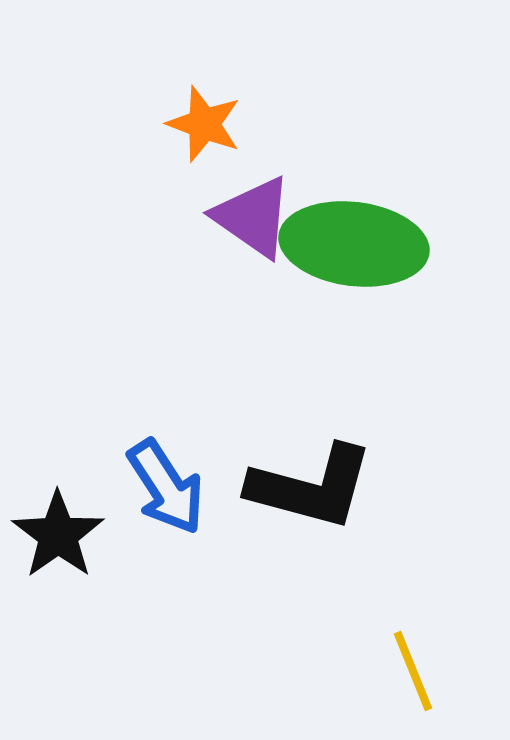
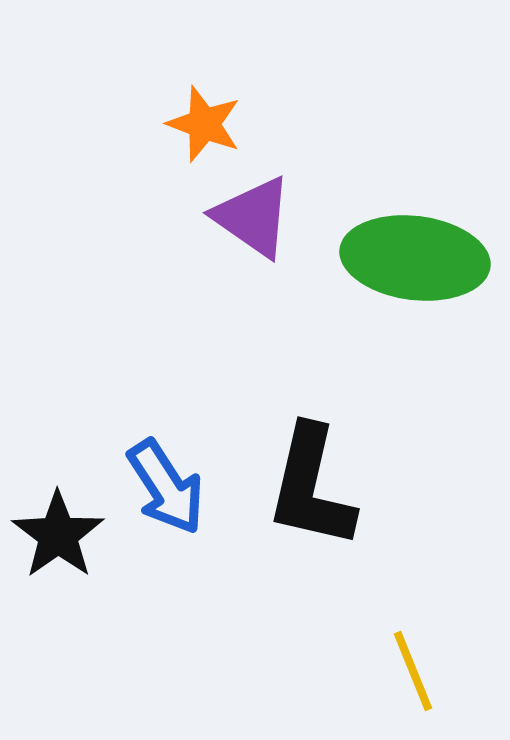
green ellipse: moved 61 px right, 14 px down
black L-shape: rotated 88 degrees clockwise
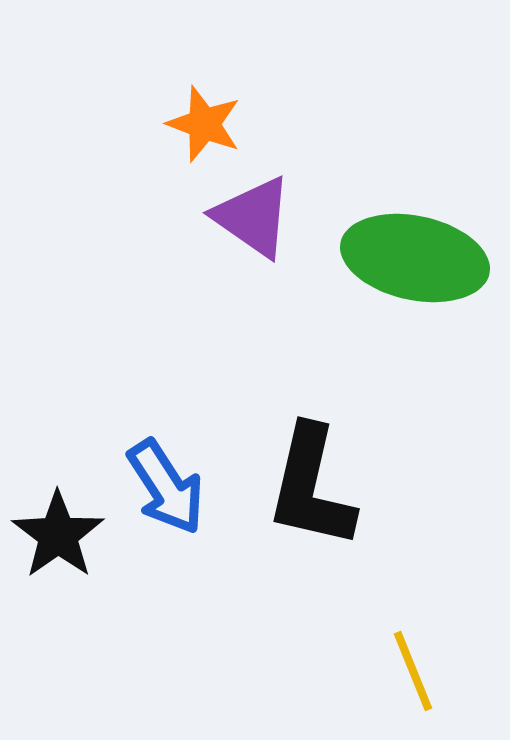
green ellipse: rotated 5 degrees clockwise
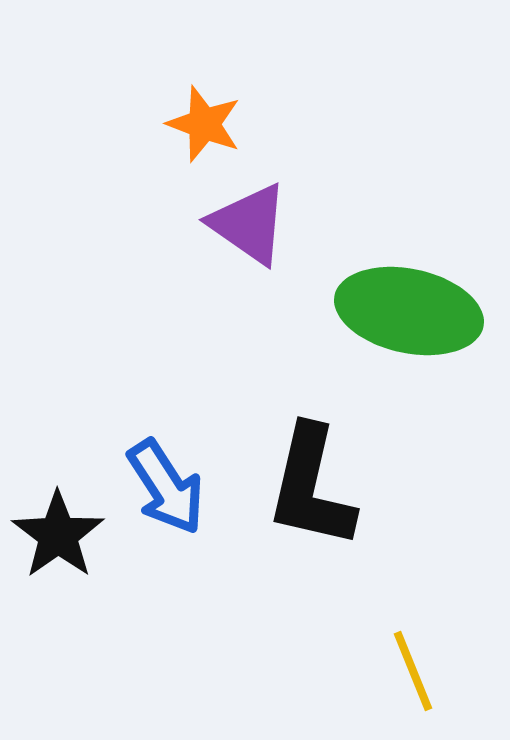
purple triangle: moved 4 px left, 7 px down
green ellipse: moved 6 px left, 53 px down
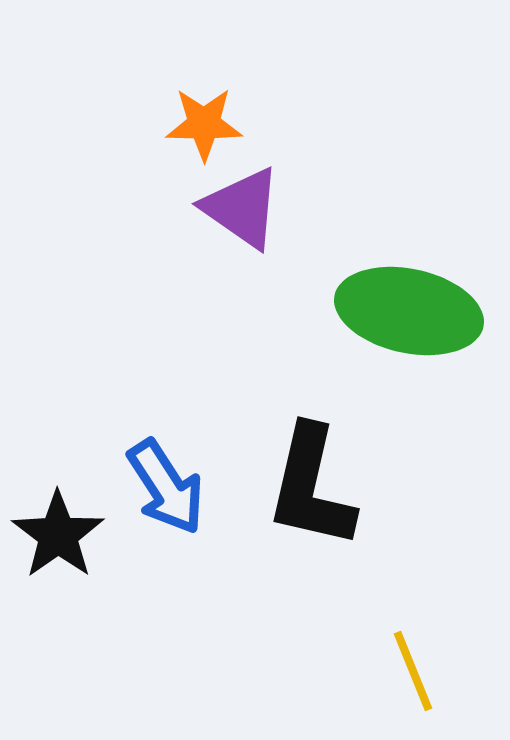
orange star: rotated 20 degrees counterclockwise
purple triangle: moved 7 px left, 16 px up
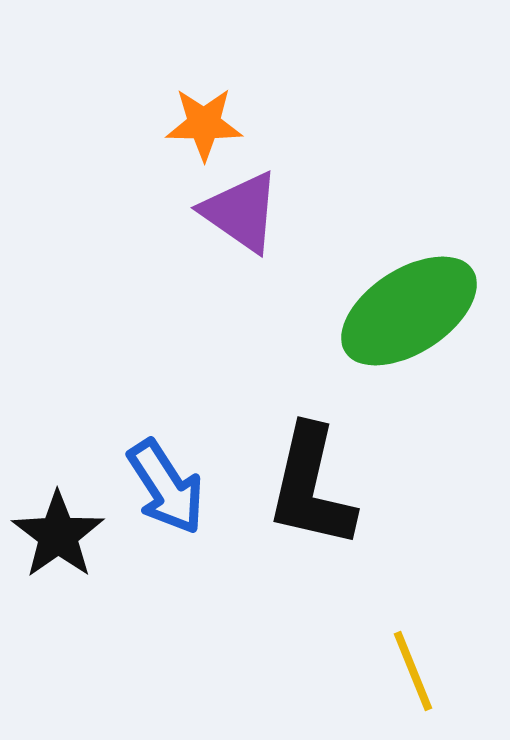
purple triangle: moved 1 px left, 4 px down
green ellipse: rotated 45 degrees counterclockwise
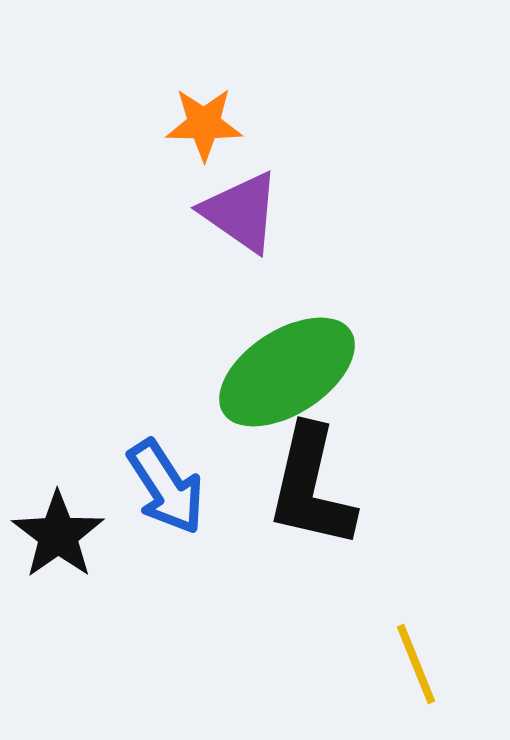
green ellipse: moved 122 px left, 61 px down
yellow line: moved 3 px right, 7 px up
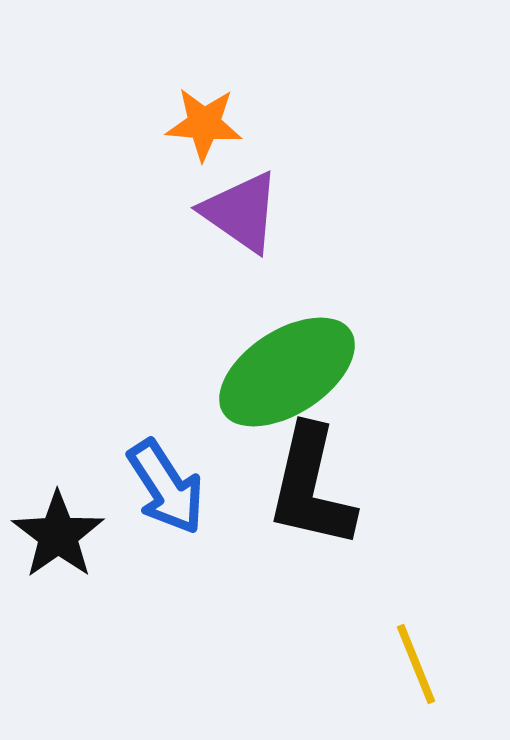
orange star: rotated 4 degrees clockwise
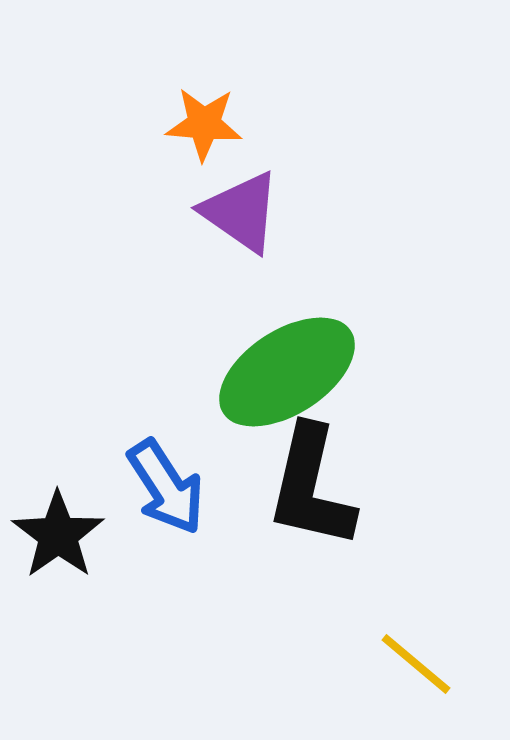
yellow line: rotated 28 degrees counterclockwise
